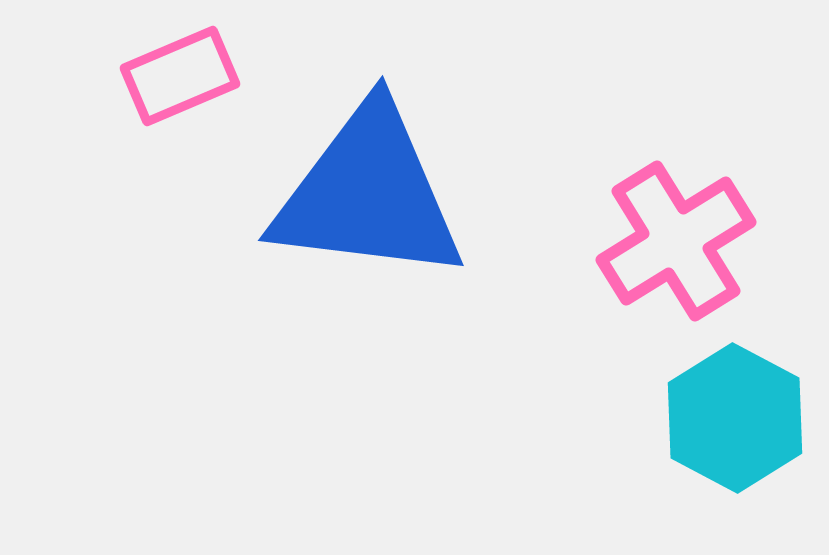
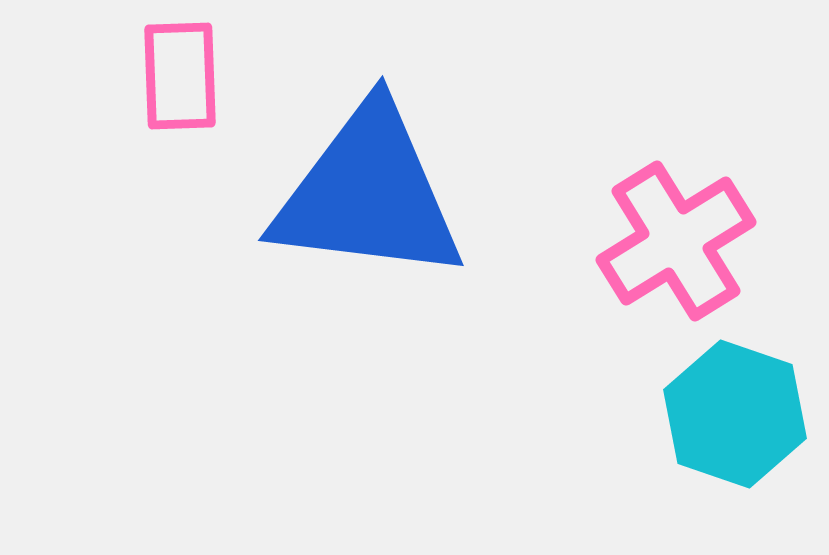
pink rectangle: rotated 69 degrees counterclockwise
cyan hexagon: moved 4 px up; rotated 9 degrees counterclockwise
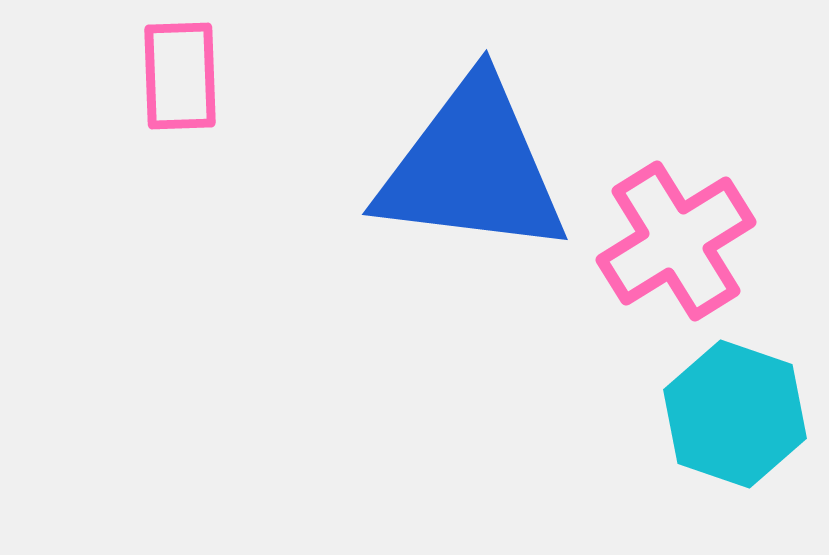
blue triangle: moved 104 px right, 26 px up
